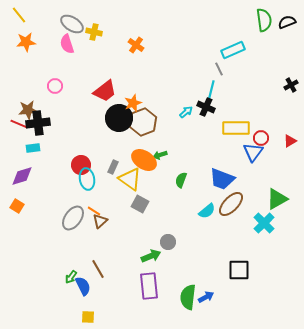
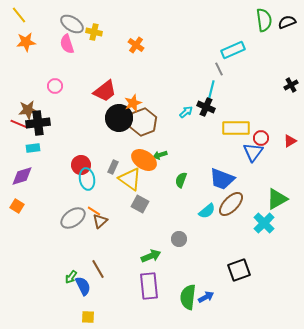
gray ellipse at (73, 218): rotated 20 degrees clockwise
gray circle at (168, 242): moved 11 px right, 3 px up
black square at (239, 270): rotated 20 degrees counterclockwise
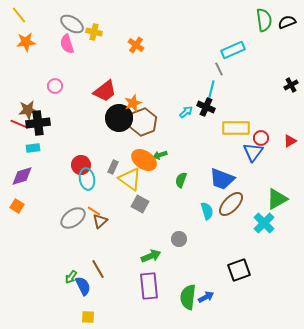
cyan semicircle at (207, 211): rotated 66 degrees counterclockwise
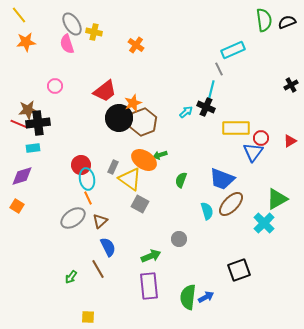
gray ellipse at (72, 24): rotated 25 degrees clockwise
orange line at (94, 211): moved 6 px left, 13 px up; rotated 32 degrees clockwise
blue semicircle at (83, 286): moved 25 px right, 39 px up
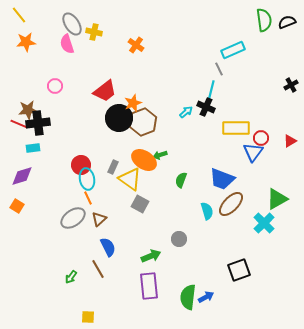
brown triangle at (100, 221): moved 1 px left, 2 px up
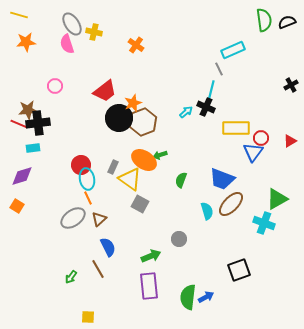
yellow line at (19, 15): rotated 36 degrees counterclockwise
cyan cross at (264, 223): rotated 25 degrees counterclockwise
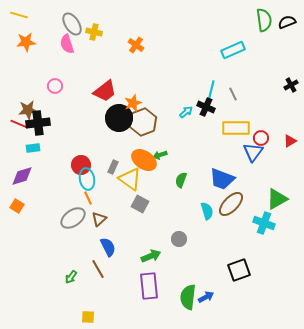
gray line at (219, 69): moved 14 px right, 25 px down
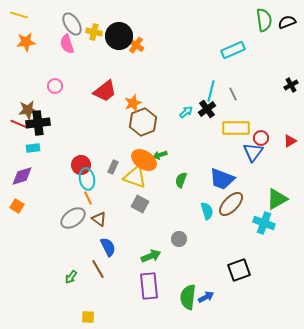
black cross at (206, 107): moved 1 px right, 2 px down; rotated 30 degrees clockwise
black circle at (119, 118): moved 82 px up
yellow triangle at (130, 179): moved 5 px right, 2 px up; rotated 15 degrees counterclockwise
brown triangle at (99, 219): rotated 42 degrees counterclockwise
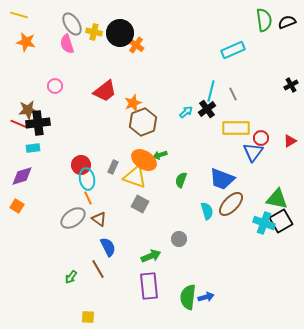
black circle at (119, 36): moved 1 px right, 3 px up
orange star at (26, 42): rotated 18 degrees clockwise
green triangle at (277, 199): rotated 40 degrees clockwise
black square at (239, 270): moved 42 px right, 49 px up; rotated 10 degrees counterclockwise
blue arrow at (206, 297): rotated 14 degrees clockwise
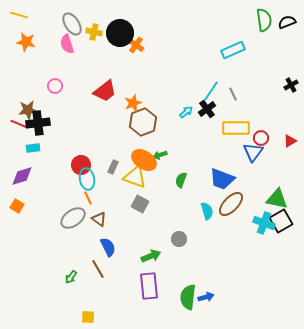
cyan line at (211, 91): rotated 20 degrees clockwise
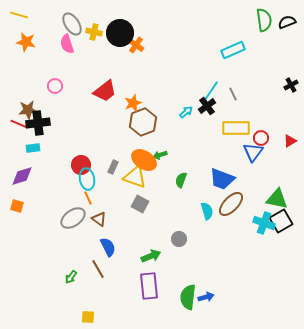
black cross at (207, 109): moved 3 px up
orange square at (17, 206): rotated 16 degrees counterclockwise
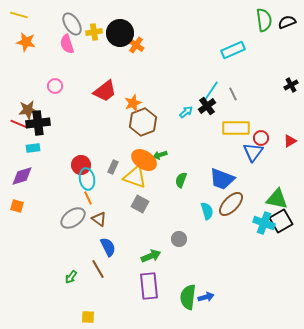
yellow cross at (94, 32): rotated 21 degrees counterclockwise
